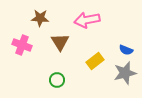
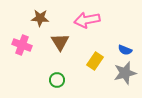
blue semicircle: moved 1 px left
yellow rectangle: rotated 18 degrees counterclockwise
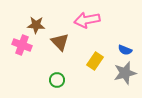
brown star: moved 4 px left, 7 px down
brown triangle: rotated 12 degrees counterclockwise
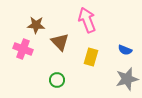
pink arrow: rotated 80 degrees clockwise
pink cross: moved 1 px right, 4 px down
yellow rectangle: moved 4 px left, 4 px up; rotated 18 degrees counterclockwise
gray star: moved 2 px right, 6 px down
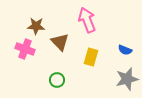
brown star: moved 1 px down
pink cross: moved 2 px right
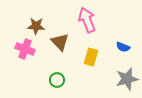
blue semicircle: moved 2 px left, 3 px up
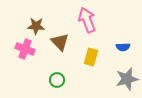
blue semicircle: rotated 24 degrees counterclockwise
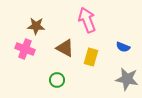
brown triangle: moved 5 px right, 6 px down; rotated 18 degrees counterclockwise
blue semicircle: rotated 24 degrees clockwise
gray star: rotated 25 degrees clockwise
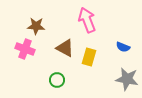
yellow rectangle: moved 2 px left
